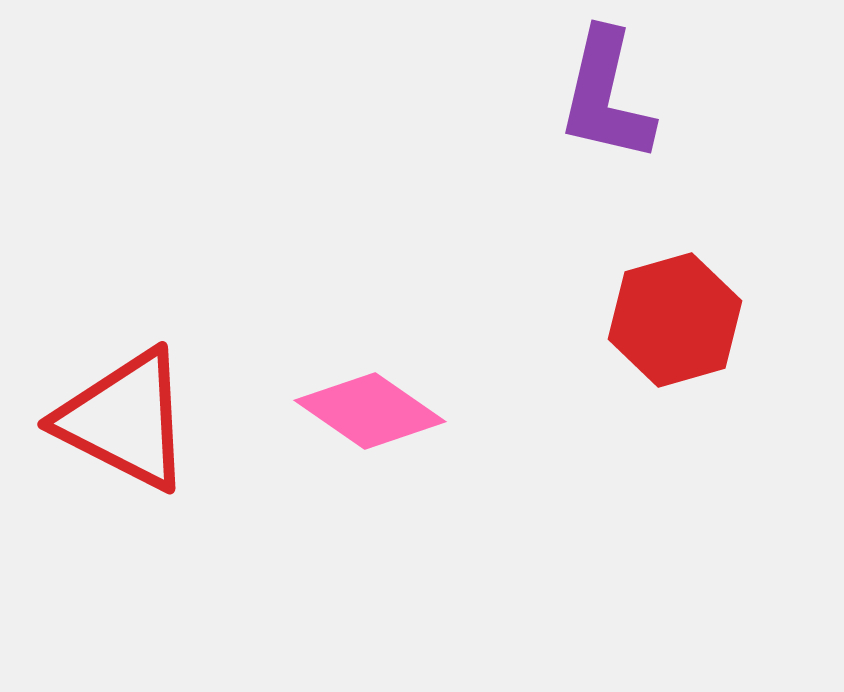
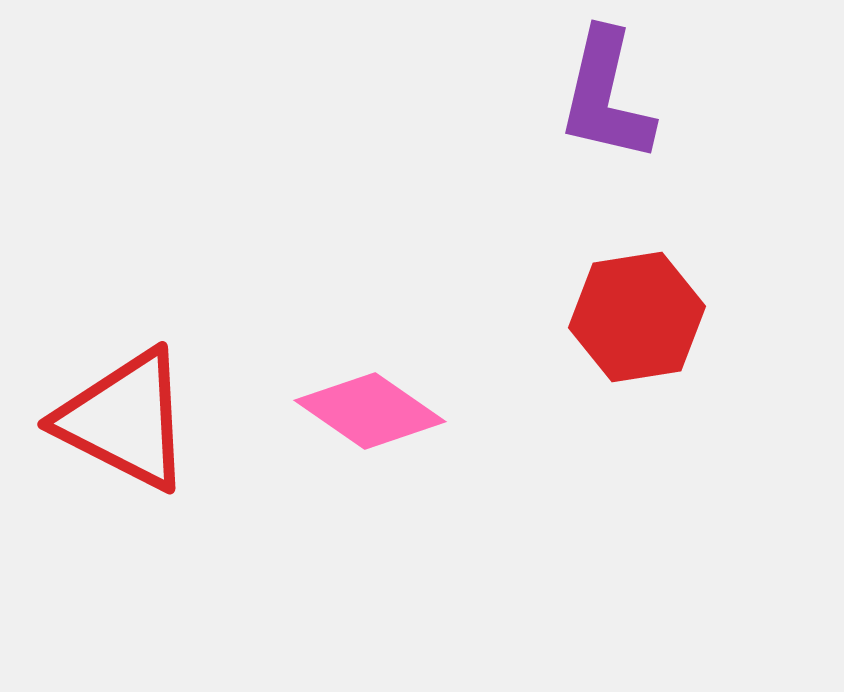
red hexagon: moved 38 px left, 3 px up; rotated 7 degrees clockwise
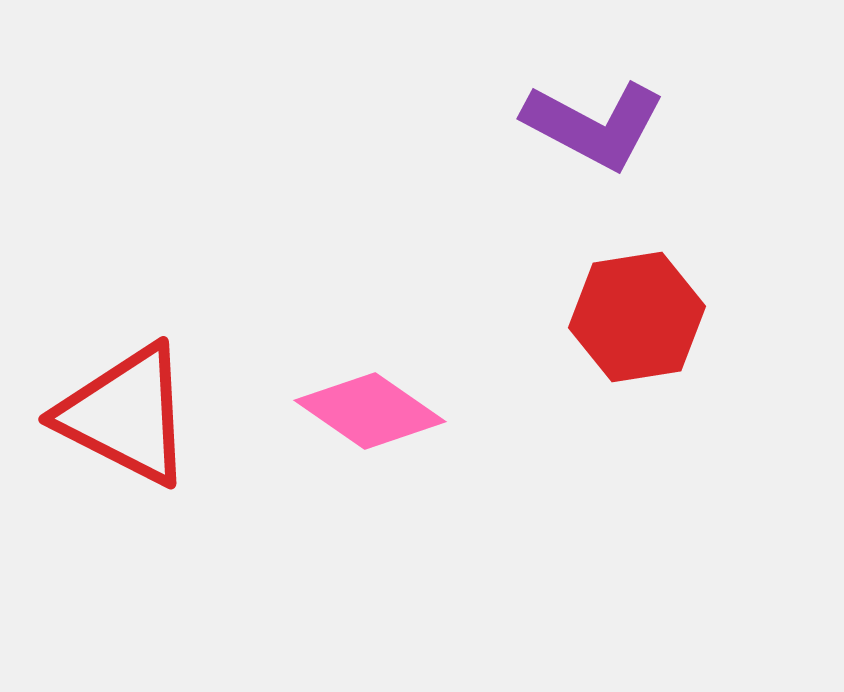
purple L-shape: moved 12 px left, 29 px down; rotated 75 degrees counterclockwise
red triangle: moved 1 px right, 5 px up
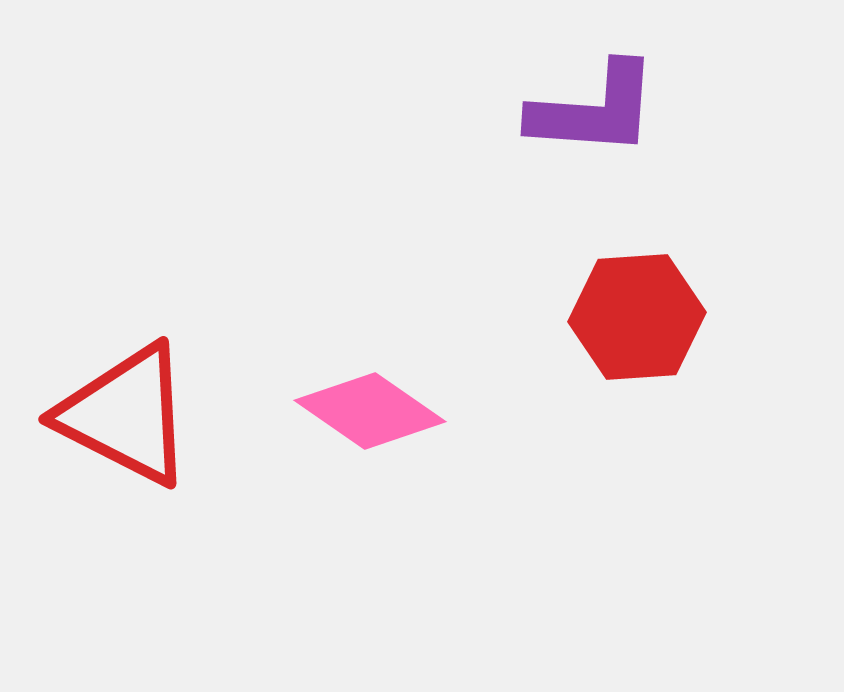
purple L-shape: moved 15 px up; rotated 24 degrees counterclockwise
red hexagon: rotated 5 degrees clockwise
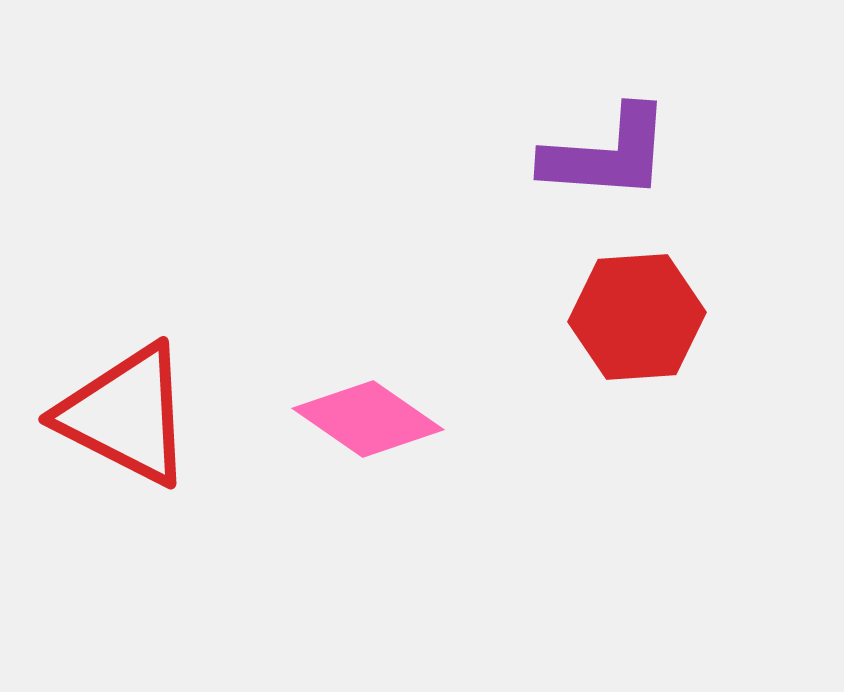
purple L-shape: moved 13 px right, 44 px down
pink diamond: moved 2 px left, 8 px down
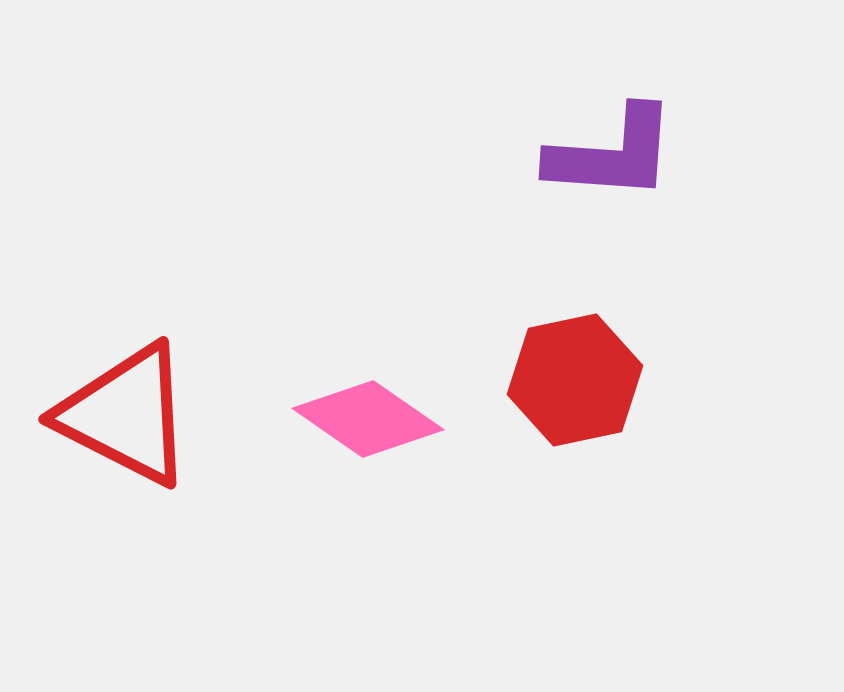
purple L-shape: moved 5 px right
red hexagon: moved 62 px left, 63 px down; rotated 8 degrees counterclockwise
